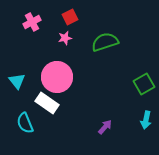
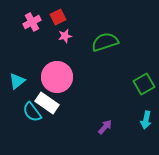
red square: moved 12 px left
pink star: moved 2 px up
cyan triangle: rotated 30 degrees clockwise
cyan semicircle: moved 7 px right, 11 px up; rotated 15 degrees counterclockwise
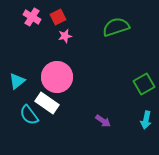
pink cross: moved 5 px up; rotated 30 degrees counterclockwise
green semicircle: moved 11 px right, 15 px up
cyan semicircle: moved 3 px left, 3 px down
purple arrow: moved 2 px left, 6 px up; rotated 84 degrees clockwise
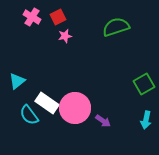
pink circle: moved 18 px right, 31 px down
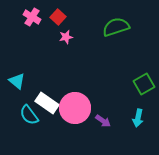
red square: rotated 21 degrees counterclockwise
pink star: moved 1 px right, 1 px down
cyan triangle: rotated 42 degrees counterclockwise
cyan arrow: moved 8 px left, 2 px up
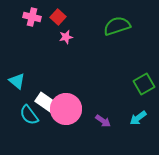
pink cross: rotated 18 degrees counterclockwise
green semicircle: moved 1 px right, 1 px up
pink circle: moved 9 px left, 1 px down
cyan arrow: rotated 42 degrees clockwise
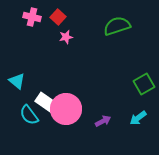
purple arrow: rotated 63 degrees counterclockwise
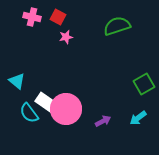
red square: rotated 14 degrees counterclockwise
cyan semicircle: moved 2 px up
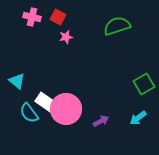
purple arrow: moved 2 px left
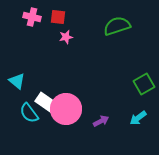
red square: rotated 21 degrees counterclockwise
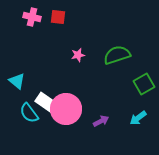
green semicircle: moved 29 px down
pink star: moved 12 px right, 18 px down
